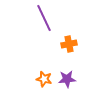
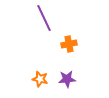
orange star: moved 4 px left
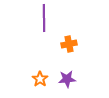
purple line: rotated 24 degrees clockwise
orange star: rotated 21 degrees clockwise
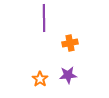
orange cross: moved 1 px right, 1 px up
purple star: moved 1 px right, 4 px up
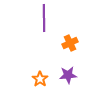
orange cross: rotated 14 degrees counterclockwise
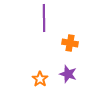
orange cross: rotated 35 degrees clockwise
purple star: moved 1 px up; rotated 24 degrees clockwise
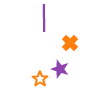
orange cross: rotated 35 degrees clockwise
purple star: moved 8 px left, 5 px up
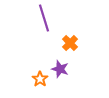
purple line: rotated 16 degrees counterclockwise
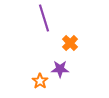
purple star: rotated 18 degrees counterclockwise
orange star: moved 2 px down
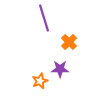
orange cross: moved 1 px left, 1 px up
orange star: rotated 14 degrees clockwise
